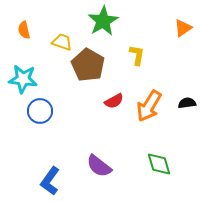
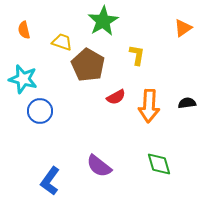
cyan star: rotated 8 degrees clockwise
red semicircle: moved 2 px right, 4 px up
orange arrow: rotated 28 degrees counterclockwise
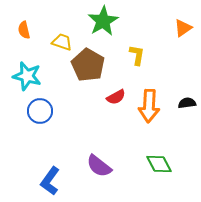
cyan star: moved 4 px right, 3 px up
green diamond: rotated 12 degrees counterclockwise
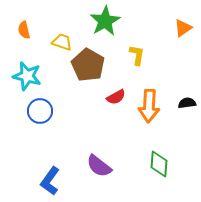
green star: moved 2 px right
green diamond: rotated 32 degrees clockwise
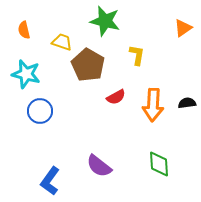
green star: rotated 28 degrees counterclockwise
cyan star: moved 1 px left, 2 px up
orange arrow: moved 4 px right, 1 px up
green diamond: rotated 8 degrees counterclockwise
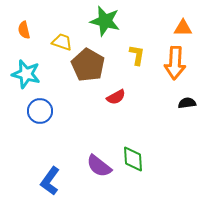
orange triangle: rotated 36 degrees clockwise
orange arrow: moved 22 px right, 42 px up
green diamond: moved 26 px left, 5 px up
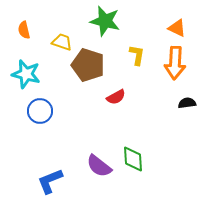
orange triangle: moved 6 px left; rotated 24 degrees clockwise
brown pentagon: rotated 12 degrees counterclockwise
blue L-shape: rotated 32 degrees clockwise
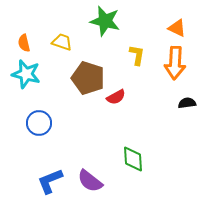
orange semicircle: moved 13 px down
brown pentagon: moved 13 px down
blue circle: moved 1 px left, 12 px down
purple semicircle: moved 9 px left, 15 px down
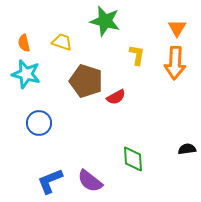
orange triangle: rotated 36 degrees clockwise
brown pentagon: moved 2 px left, 3 px down
black semicircle: moved 46 px down
